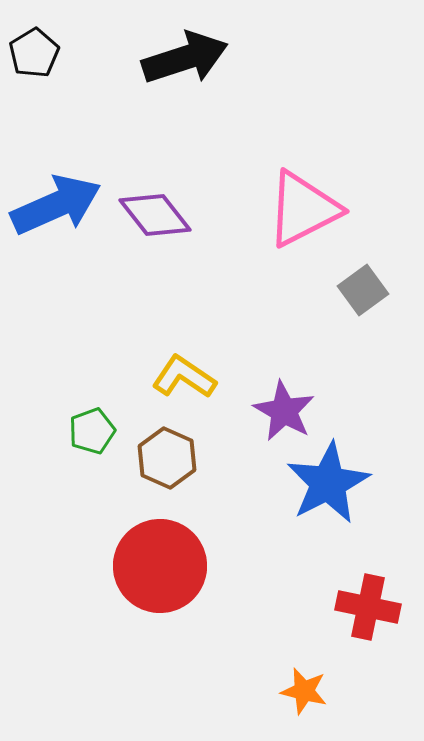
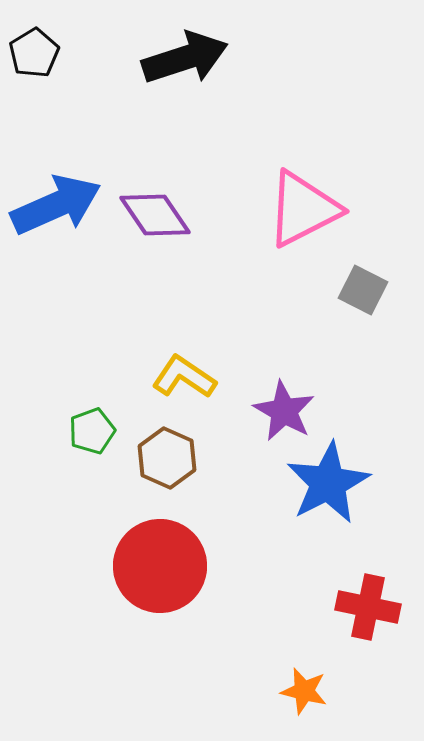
purple diamond: rotated 4 degrees clockwise
gray square: rotated 27 degrees counterclockwise
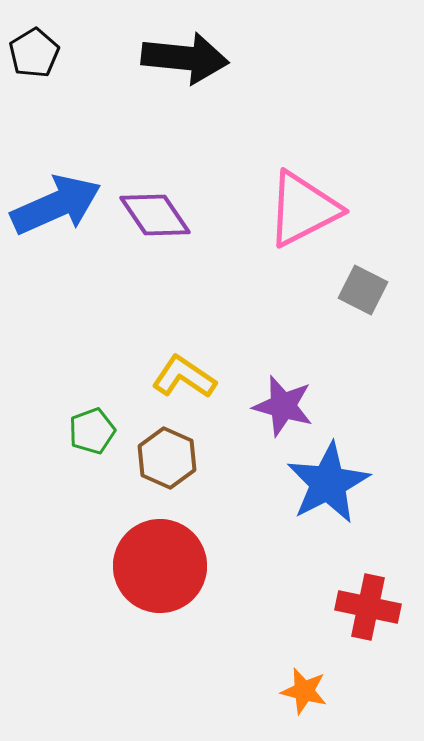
black arrow: rotated 24 degrees clockwise
purple star: moved 1 px left, 5 px up; rotated 14 degrees counterclockwise
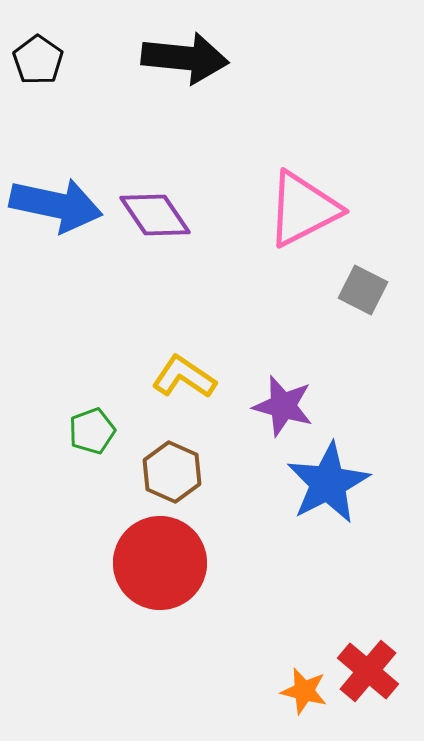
black pentagon: moved 4 px right, 7 px down; rotated 6 degrees counterclockwise
blue arrow: rotated 36 degrees clockwise
brown hexagon: moved 5 px right, 14 px down
red circle: moved 3 px up
red cross: moved 64 px down; rotated 28 degrees clockwise
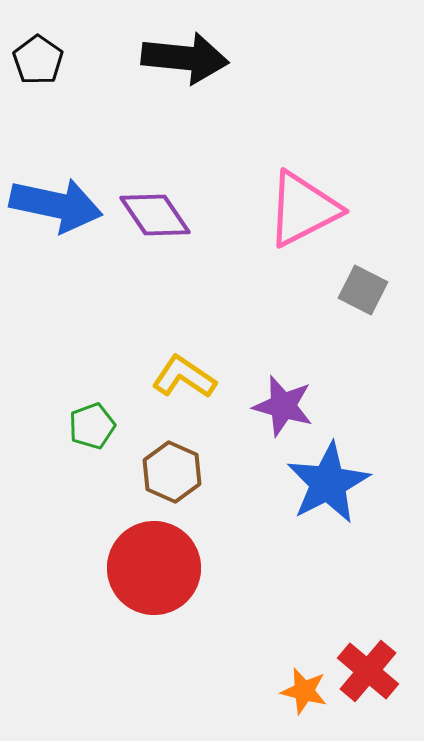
green pentagon: moved 5 px up
red circle: moved 6 px left, 5 px down
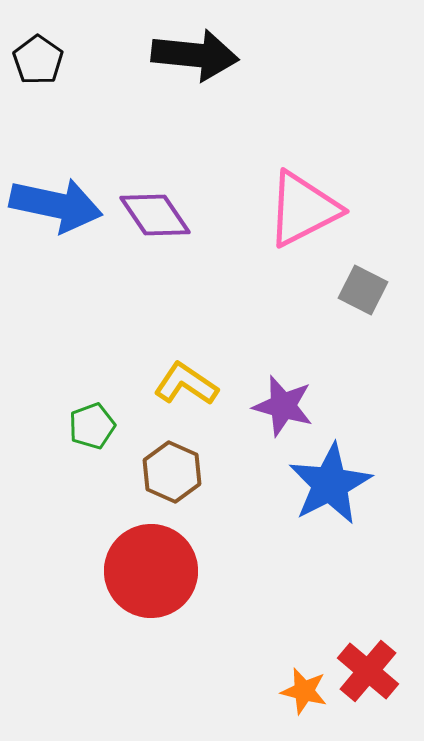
black arrow: moved 10 px right, 3 px up
yellow L-shape: moved 2 px right, 7 px down
blue star: moved 2 px right, 1 px down
red circle: moved 3 px left, 3 px down
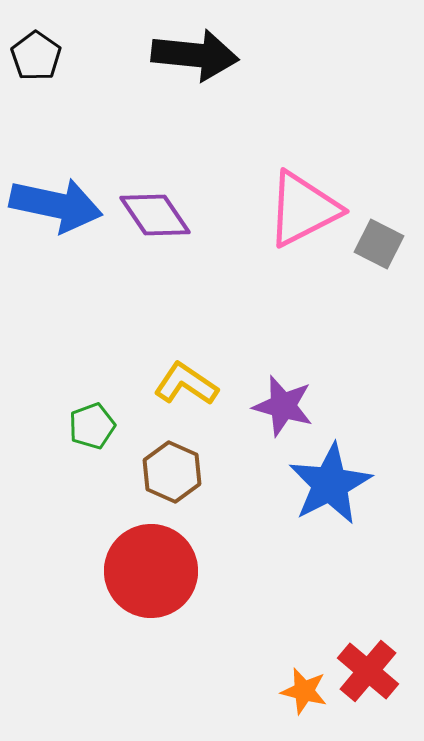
black pentagon: moved 2 px left, 4 px up
gray square: moved 16 px right, 46 px up
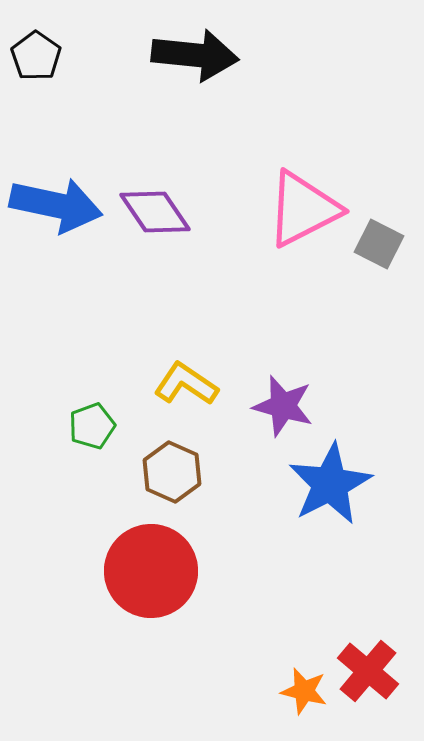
purple diamond: moved 3 px up
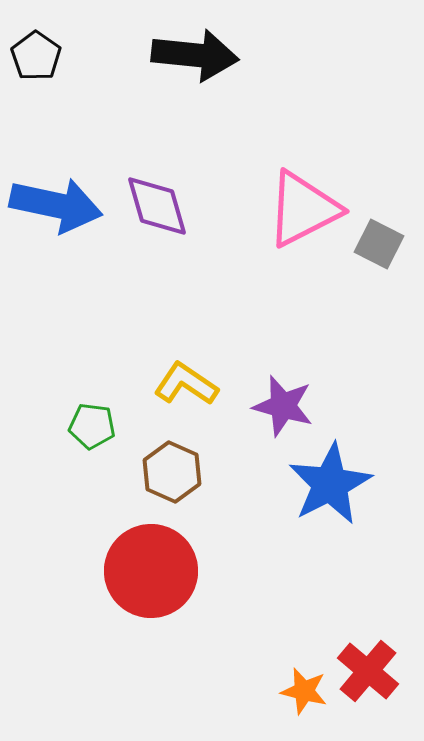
purple diamond: moved 2 px right, 6 px up; rotated 18 degrees clockwise
green pentagon: rotated 27 degrees clockwise
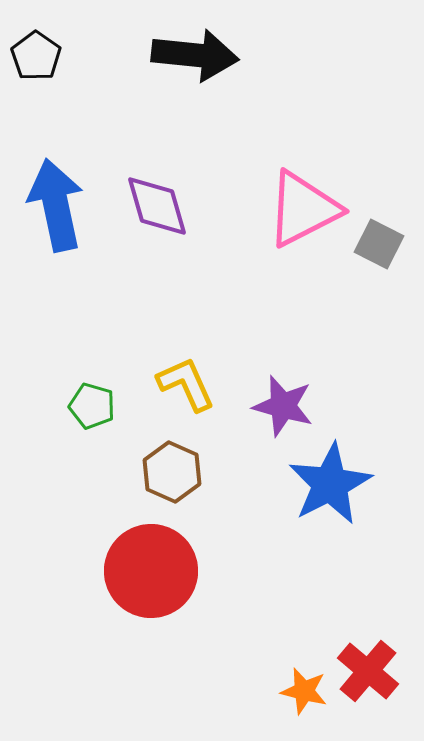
blue arrow: rotated 114 degrees counterclockwise
yellow L-shape: rotated 32 degrees clockwise
green pentagon: moved 20 px up; rotated 9 degrees clockwise
